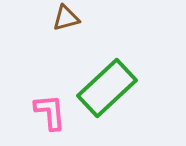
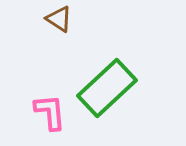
brown triangle: moved 7 px left, 1 px down; rotated 48 degrees clockwise
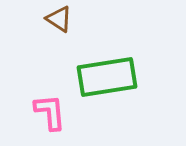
green rectangle: moved 11 px up; rotated 34 degrees clockwise
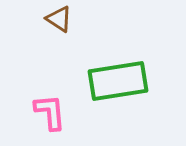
green rectangle: moved 11 px right, 4 px down
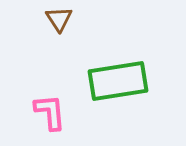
brown triangle: rotated 24 degrees clockwise
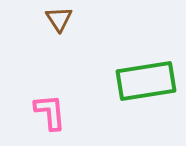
green rectangle: moved 28 px right
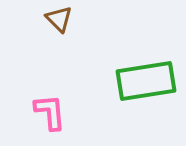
brown triangle: rotated 12 degrees counterclockwise
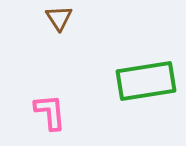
brown triangle: moved 1 px up; rotated 12 degrees clockwise
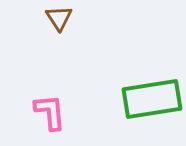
green rectangle: moved 6 px right, 18 px down
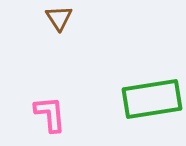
pink L-shape: moved 2 px down
